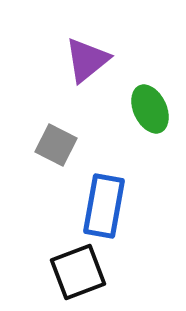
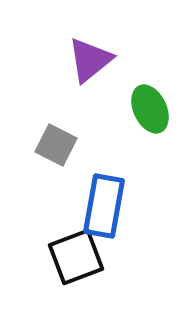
purple triangle: moved 3 px right
black square: moved 2 px left, 15 px up
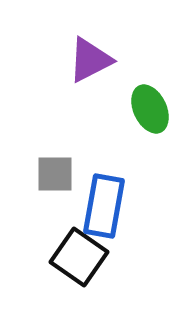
purple triangle: rotated 12 degrees clockwise
gray square: moved 1 px left, 29 px down; rotated 27 degrees counterclockwise
black square: moved 3 px right; rotated 34 degrees counterclockwise
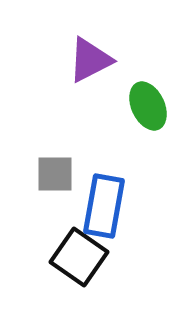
green ellipse: moved 2 px left, 3 px up
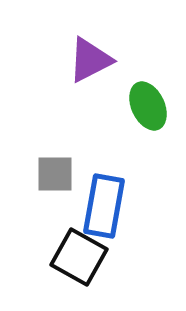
black square: rotated 6 degrees counterclockwise
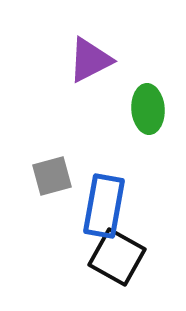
green ellipse: moved 3 px down; rotated 21 degrees clockwise
gray square: moved 3 px left, 2 px down; rotated 15 degrees counterclockwise
black square: moved 38 px right
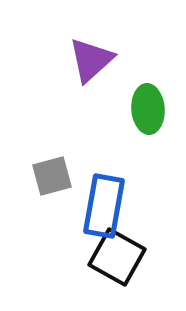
purple triangle: moved 1 px right; rotated 15 degrees counterclockwise
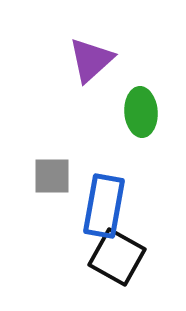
green ellipse: moved 7 px left, 3 px down
gray square: rotated 15 degrees clockwise
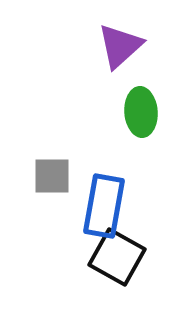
purple triangle: moved 29 px right, 14 px up
